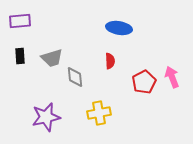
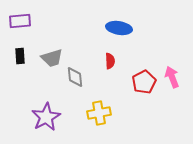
purple star: rotated 16 degrees counterclockwise
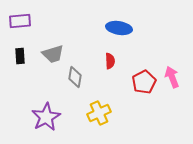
gray trapezoid: moved 1 px right, 4 px up
gray diamond: rotated 15 degrees clockwise
yellow cross: rotated 15 degrees counterclockwise
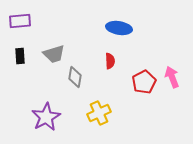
gray trapezoid: moved 1 px right
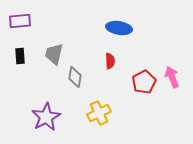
gray trapezoid: rotated 120 degrees clockwise
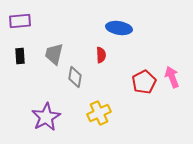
red semicircle: moved 9 px left, 6 px up
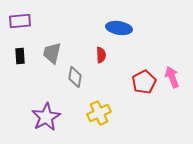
gray trapezoid: moved 2 px left, 1 px up
